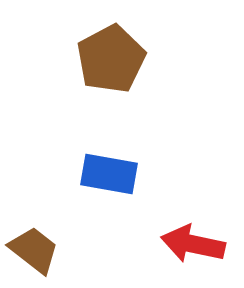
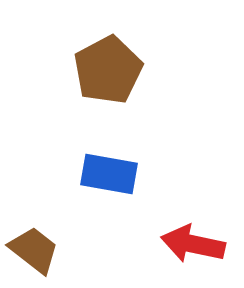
brown pentagon: moved 3 px left, 11 px down
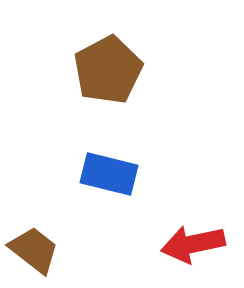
blue rectangle: rotated 4 degrees clockwise
red arrow: rotated 24 degrees counterclockwise
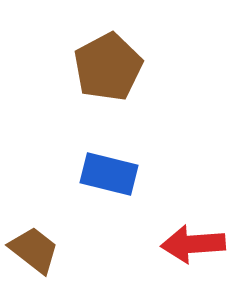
brown pentagon: moved 3 px up
red arrow: rotated 8 degrees clockwise
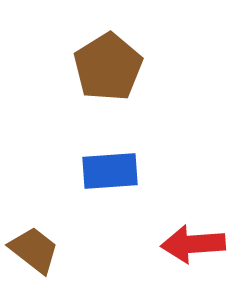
brown pentagon: rotated 4 degrees counterclockwise
blue rectangle: moved 1 px right, 3 px up; rotated 18 degrees counterclockwise
